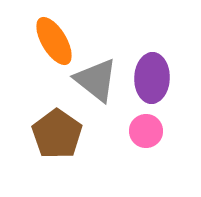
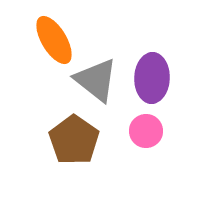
orange ellipse: moved 1 px up
brown pentagon: moved 17 px right, 6 px down
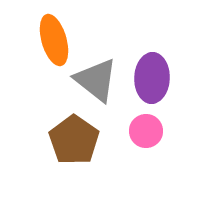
orange ellipse: rotated 15 degrees clockwise
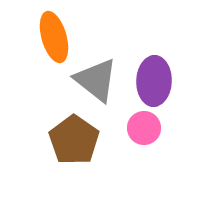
orange ellipse: moved 3 px up
purple ellipse: moved 2 px right, 3 px down
pink circle: moved 2 px left, 3 px up
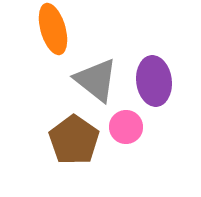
orange ellipse: moved 1 px left, 8 px up
purple ellipse: rotated 9 degrees counterclockwise
pink circle: moved 18 px left, 1 px up
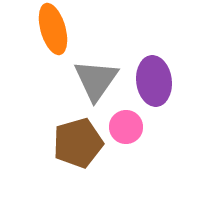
gray triangle: rotated 27 degrees clockwise
brown pentagon: moved 4 px right, 3 px down; rotated 21 degrees clockwise
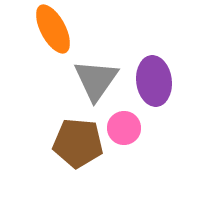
orange ellipse: rotated 12 degrees counterclockwise
pink circle: moved 2 px left, 1 px down
brown pentagon: rotated 21 degrees clockwise
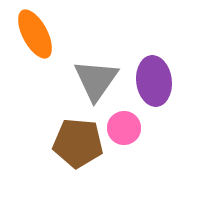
orange ellipse: moved 18 px left, 5 px down
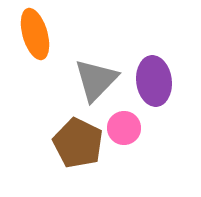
orange ellipse: rotated 12 degrees clockwise
gray triangle: rotated 9 degrees clockwise
brown pentagon: rotated 21 degrees clockwise
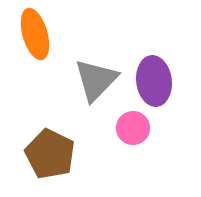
pink circle: moved 9 px right
brown pentagon: moved 28 px left, 11 px down
